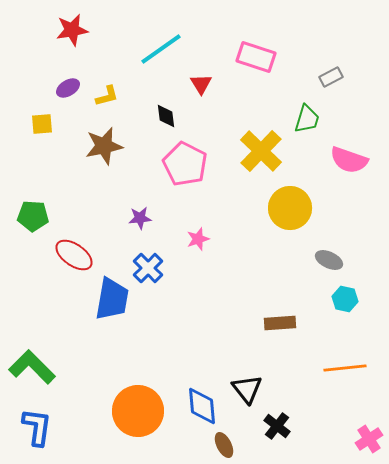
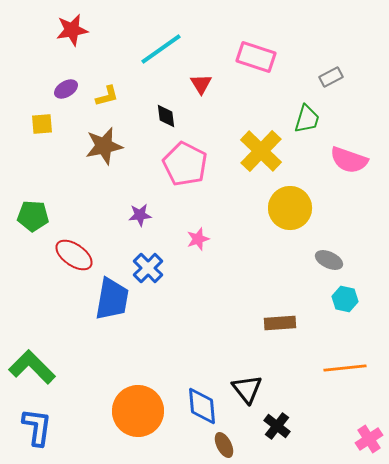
purple ellipse: moved 2 px left, 1 px down
purple star: moved 3 px up
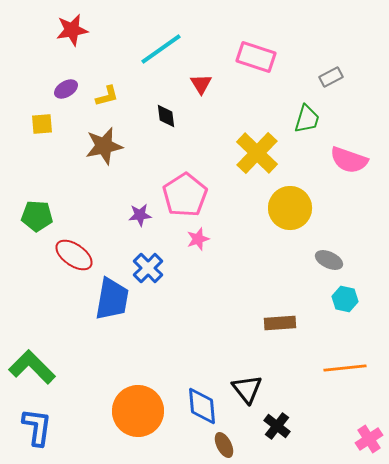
yellow cross: moved 4 px left, 2 px down
pink pentagon: moved 31 px down; rotated 12 degrees clockwise
green pentagon: moved 4 px right
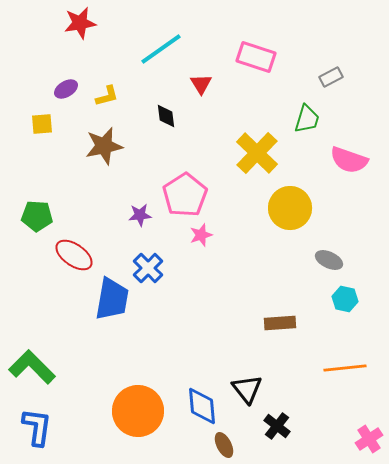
red star: moved 8 px right, 7 px up
pink star: moved 3 px right, 4 px up
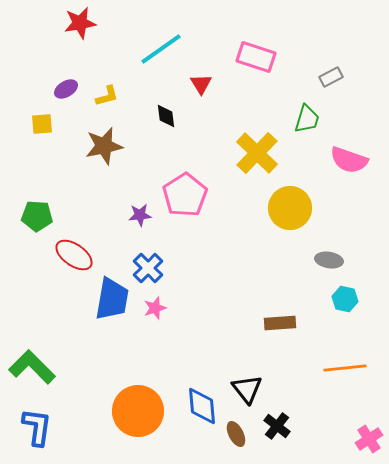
pink star: moved 46 px left, 73 px down
gray ellipse: rotated 16 degrees counterclockwise
brown ellipse: moved 12 px right, 11 px up
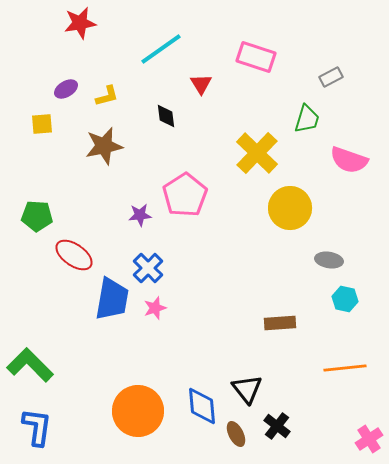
green L-shape: moved 2 px left, 2 px up
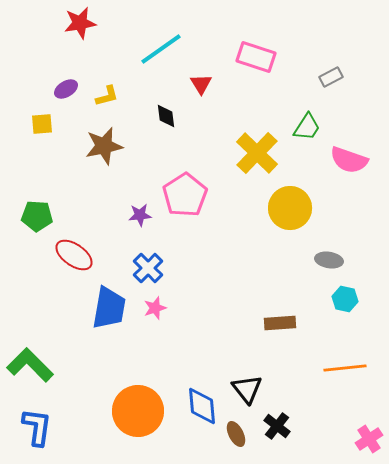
green trapezoid: moved 8 px down; rotated 16 degrees clockwise
blue trapezoid: moved 3 px left, 9 px down
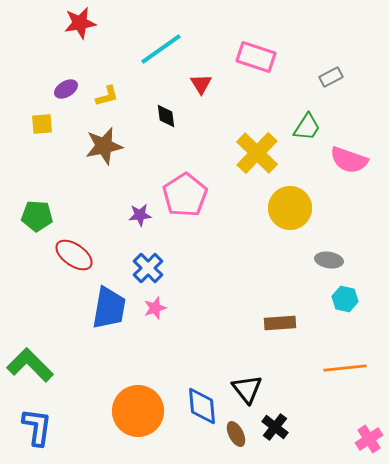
black cross: moved 2 px left, 1 px down
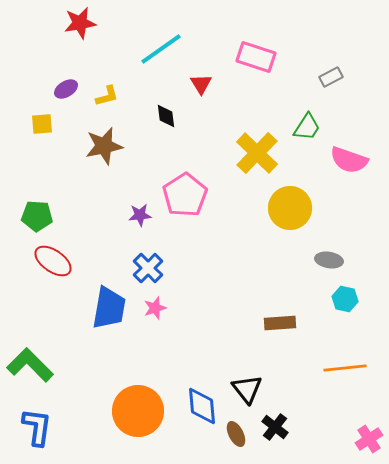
red ellipse: moved 21 px left, 6 px down
